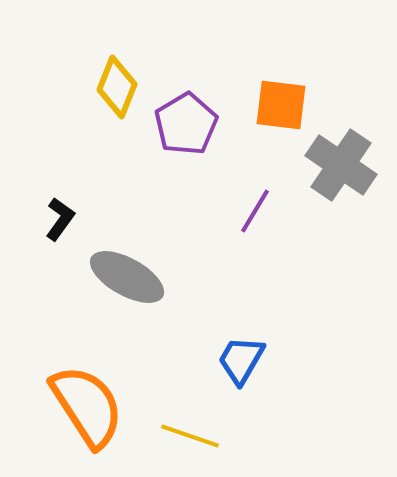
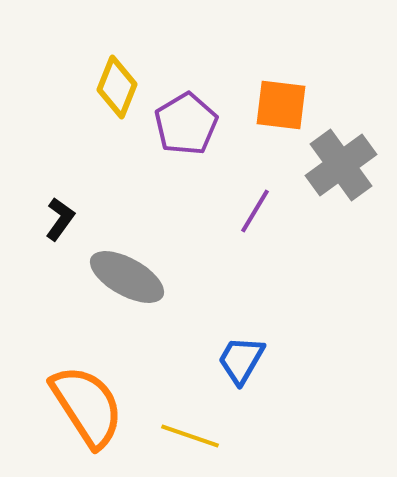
gray cross: rotated 20 degrees clockwise
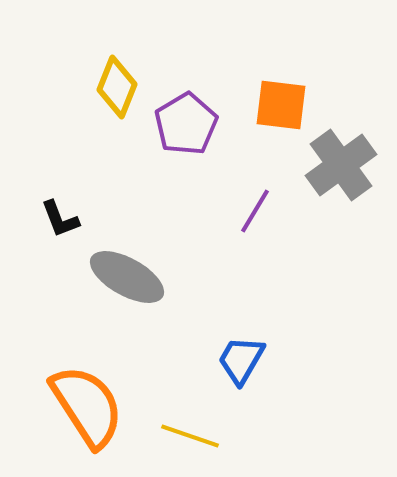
black L-shape: rotated 123 degrees clockwise
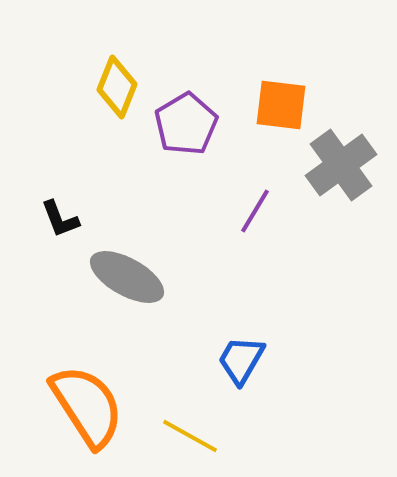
yellow line: rotated 10 degrees clockwise
